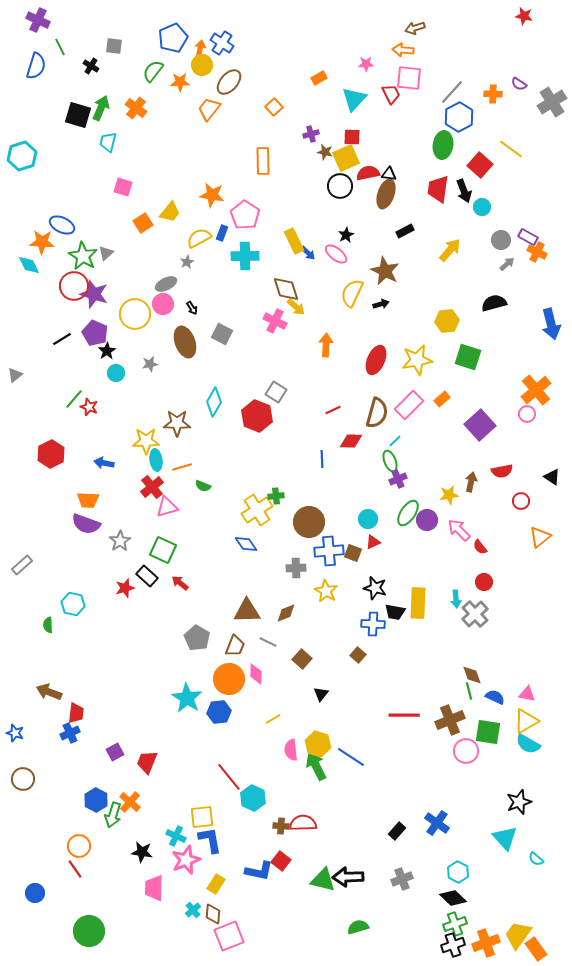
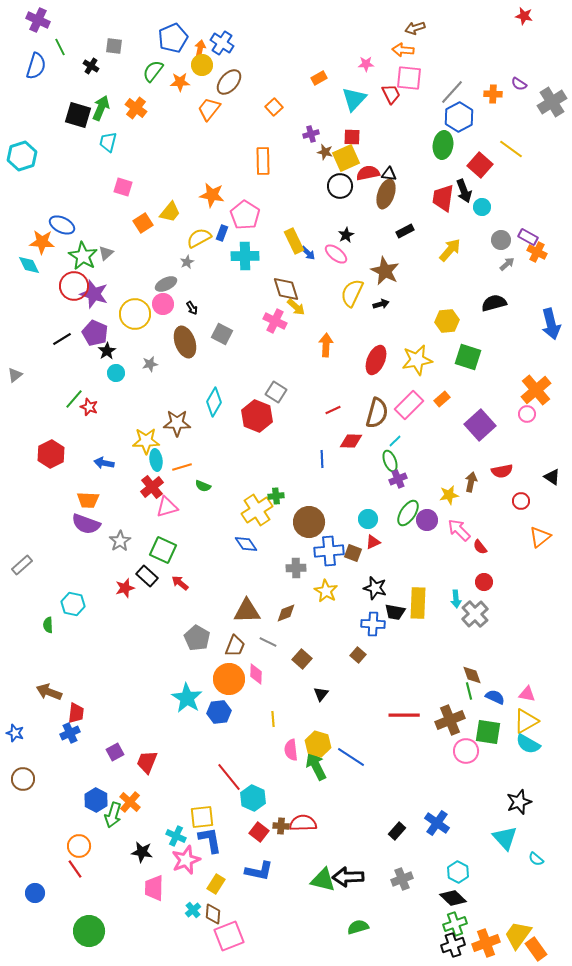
red trapezoid at (438, 189): moved 5 px right, 9 px down
yellow line at (273, 719): rotated 63 degrees counterclockwise
red square at (281, 861): moved 22 px left, 29 px up
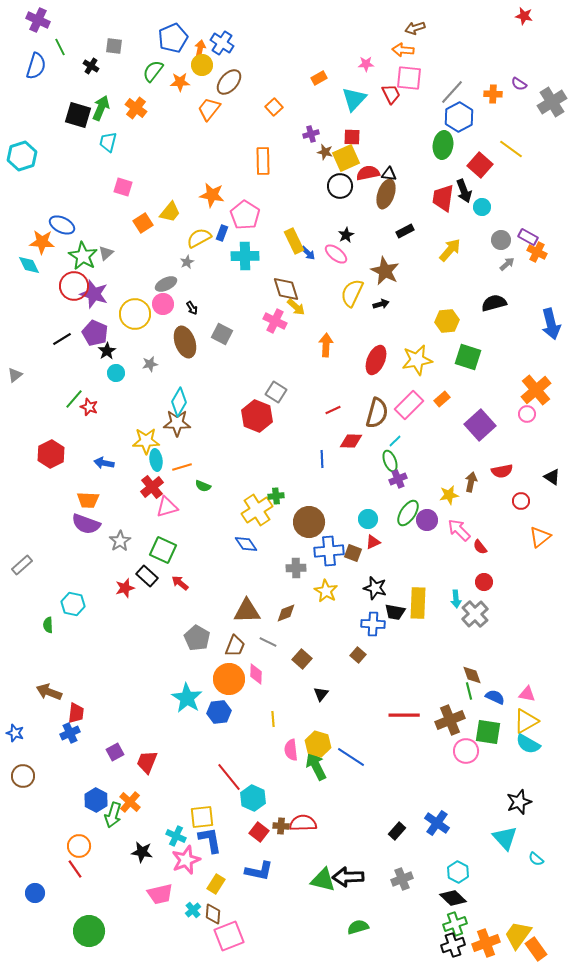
cyan diamond at (214, 402): moved 35 px left
brown circle at (23, 779): moved 3 px up
pink trapezoid at (154, 888): moved 6 px right, 6 px down; rotated 104 degrees counterclockwise
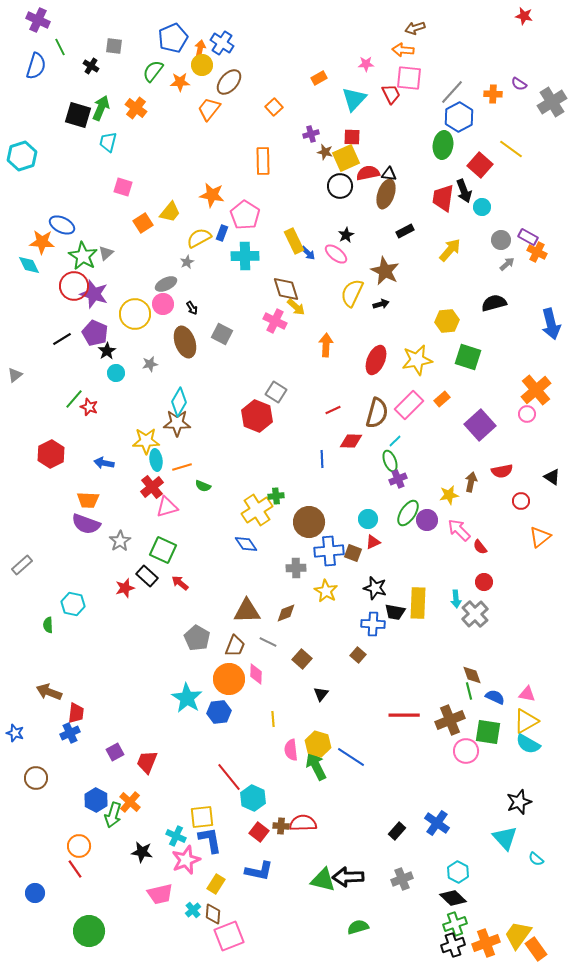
brown circle at (23, 776): moved 13 px right, 2 px down
